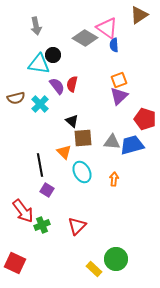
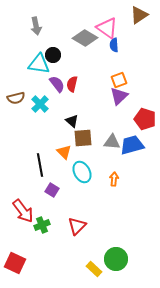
purple semicircle: moved 2 px up
purple square: moved 5 px right
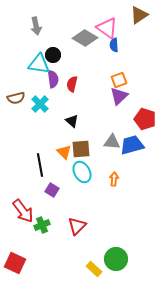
purple semicircle: moved 4 px left, 5 px up; rotated 30 degrees clockwise
brown square: moved 2 px left, 11 px down
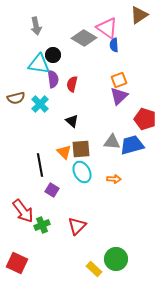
gray diamond: moved 1 px left
orange arrow: rotated 88 degrees clockwise
red square: moved 2 px right
